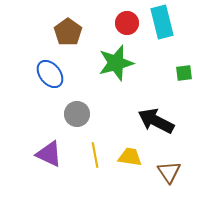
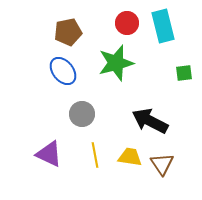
cyan rectangle: moved 1 px right, 4 px down
brown pentagon: rotated 24 degrees clockwise
blue ellipse: moved 13 px right, 3 px up
gray circle: moved 5 px right
black arrow: moved 6 px left
brown triangle: moved 7 px left, 8 px up
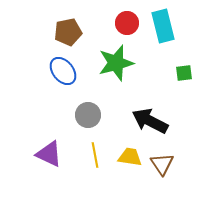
gray circle: moved 6 px right, 1 px down
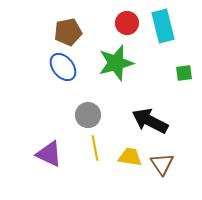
blue ellipse: moved 4 px up
yellow line: moved 7 px up
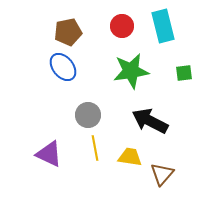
red circle: moved 5 px left, 3 px down
green star: moved 15 px right, 8 px down; rotated 6 degrees clockwise
brown triangle: moved 10 px down; rotated 15 degrees clockwise
